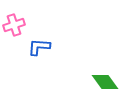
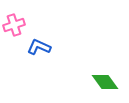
blue L-shape: rotated 20 degrees clockwise
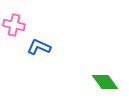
pink cross: rotated 30 degrees clockwise
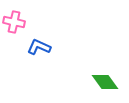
pink cross: moved 3 px up
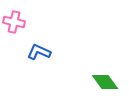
blue L-shape: moved 5 px down
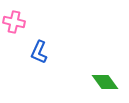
blue L-shape: rotated 90 degrees counterclockwise
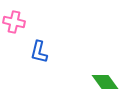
blue L-shape: rotated 10 degrees counterclockwise
